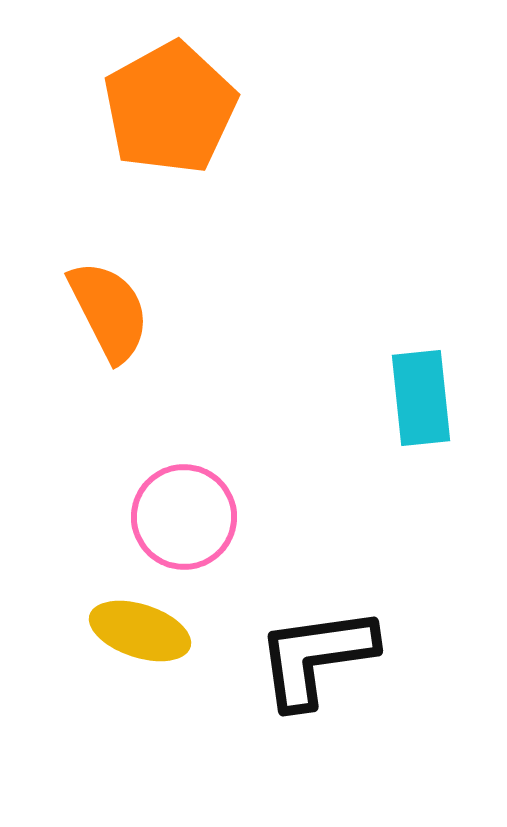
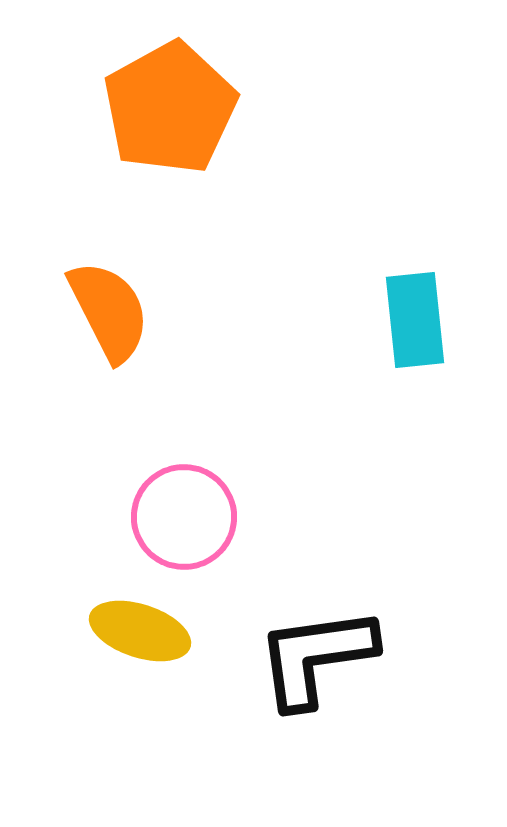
cyan rectangle: moved 6 px left, 78 px up
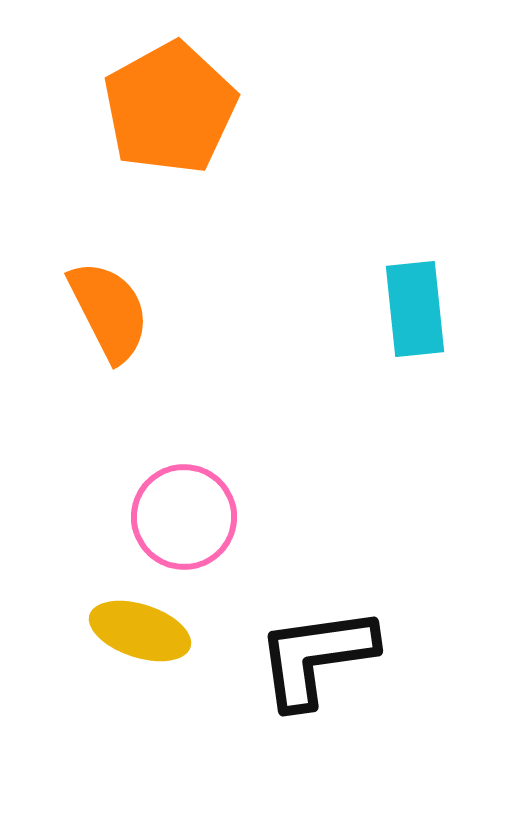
cyan rectangle: moved 11 px up
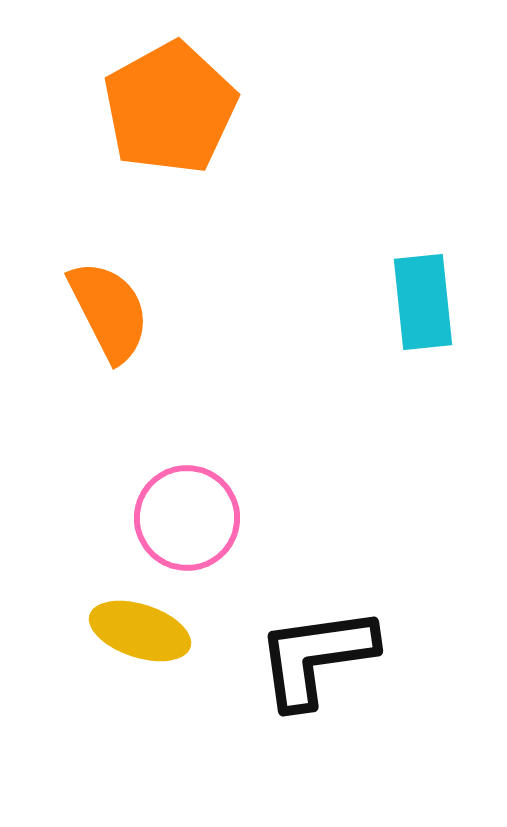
cyan rectangle: moved 8 px right, 7 px up
pink circle: moved 3 px right, 1 px down
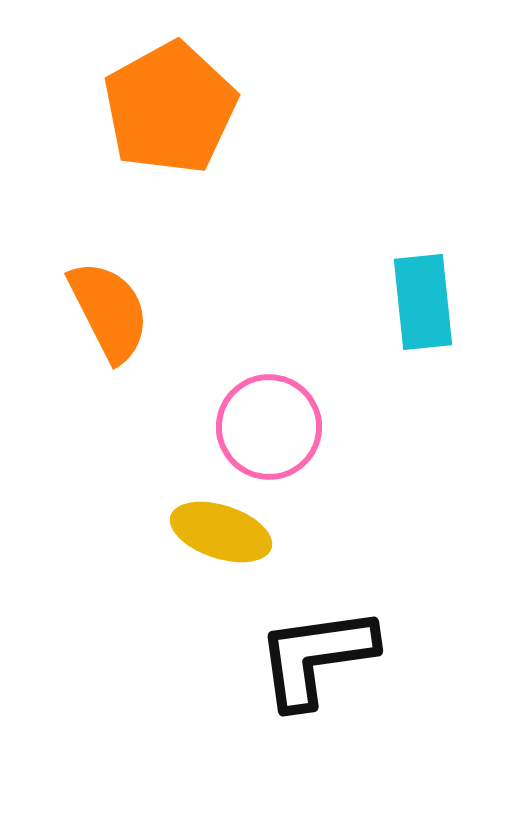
pink circle: moved 82 px right, 91 px up
yellow ellipse: moved 81 px right, 99 px up
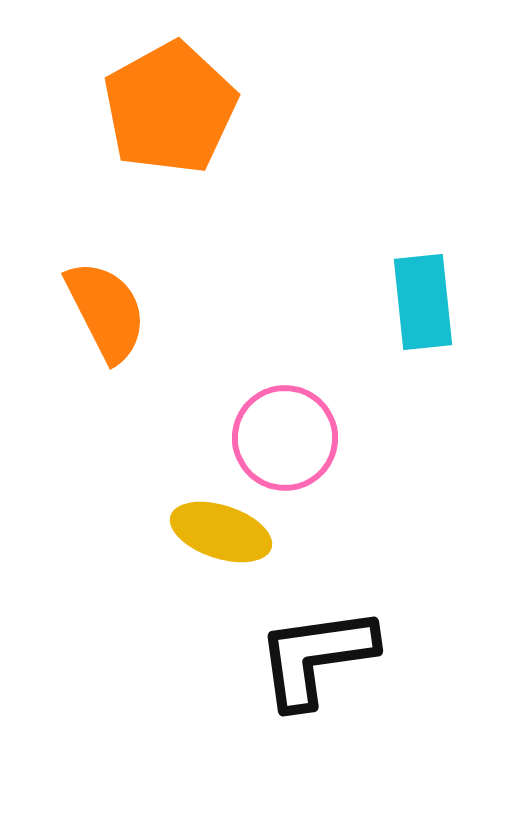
orange semicircle: moved 3 px left
pink circle: moved 16 px right, 11 px down
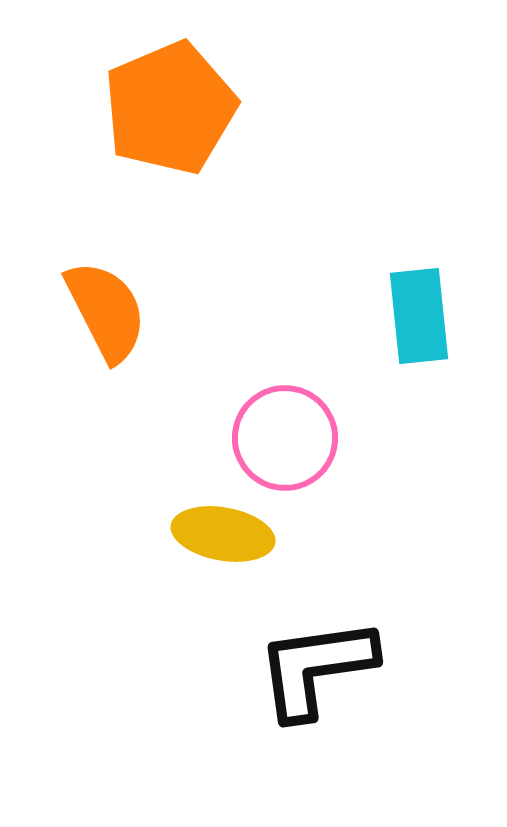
orange pentagon: rotated 6 degrees clockwise
cyan rectangle: moved 4 px left, 14 px down
yellow ellipse: moved 2 px right, 2 px down; rotated 8 degrees counterclockwise
black L-shape: moved 11 px down
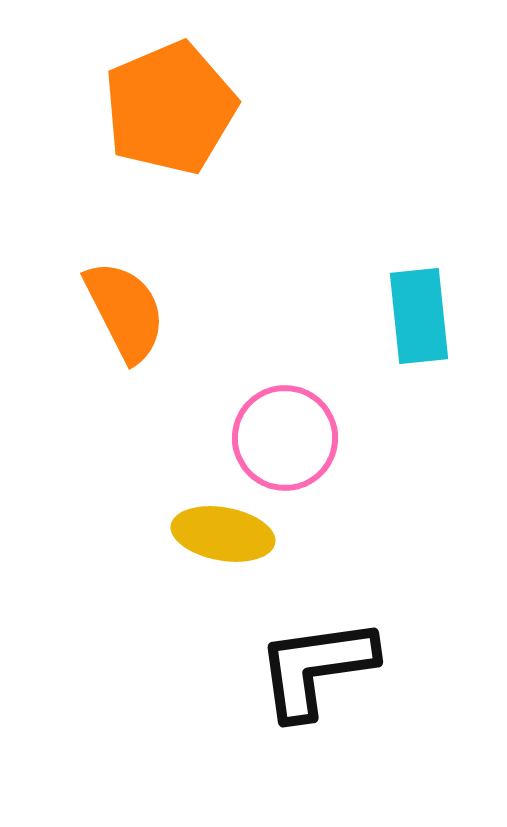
orange semicircle: moved 19 px right
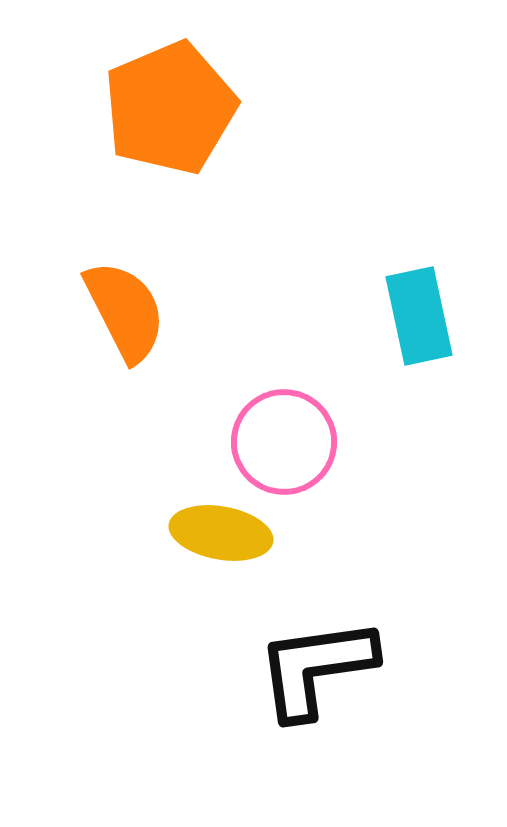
cyan rectangle: rotated 6 degrees counterclockwise
pink circle: moved 1 px left, 4 px down
yellow ellipse: moved 2 px left, 1 px up
